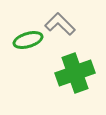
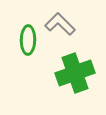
green ellipse: rotated 72 degrees counterclockwise
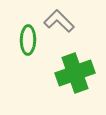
gray L-shape: moved 1 px left, 3 px up
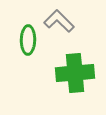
green cross: rotated 15 degrees clockwise
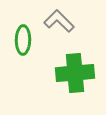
green ellipse: moved 5 px left
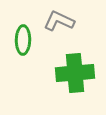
gray L-shape: rotated 20 degrees counterclockwise
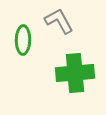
gray L-shape: rotated 36 degrees clockwise
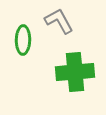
green cross: moved 1 px up
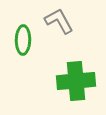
green cross: moved 1 px right, 9 px down
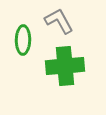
green cross: moved 11 px left, 15 px up
